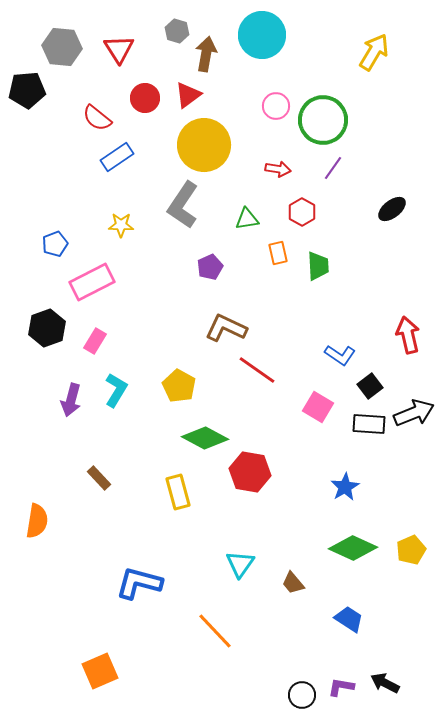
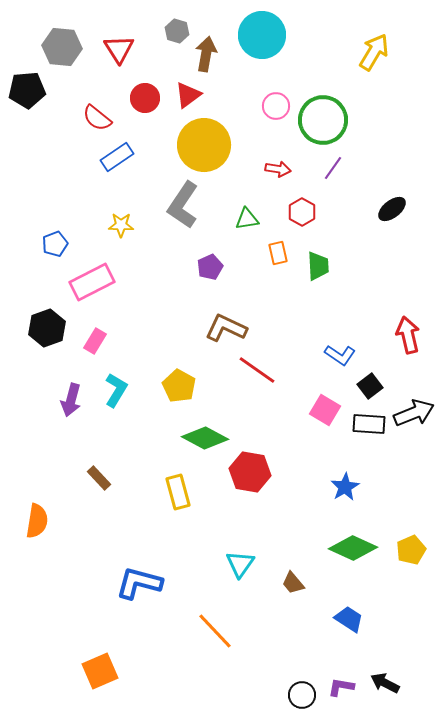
pink square at (318, 407): moved 7 px right, 3 px down
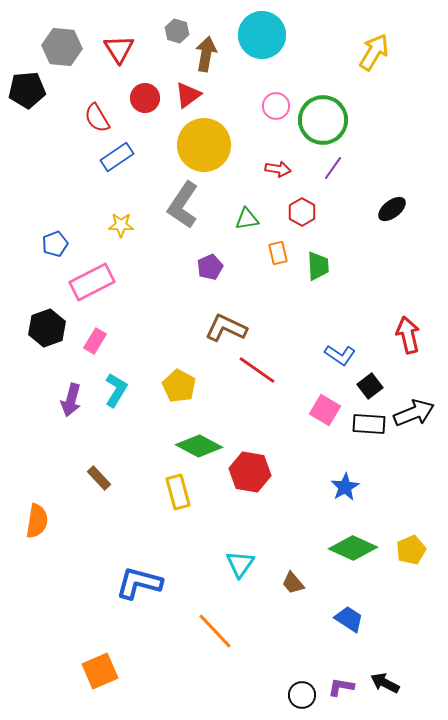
red semicircle at (97, 118): rotated 20 degrees clockwise
green diamond at (205, 438): moved 6 px left, 8 px down
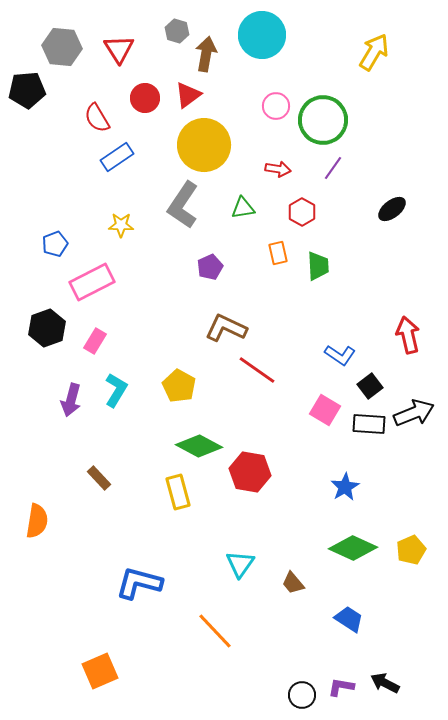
green triangle at (247, 219): moved 4 px left, 11 px up
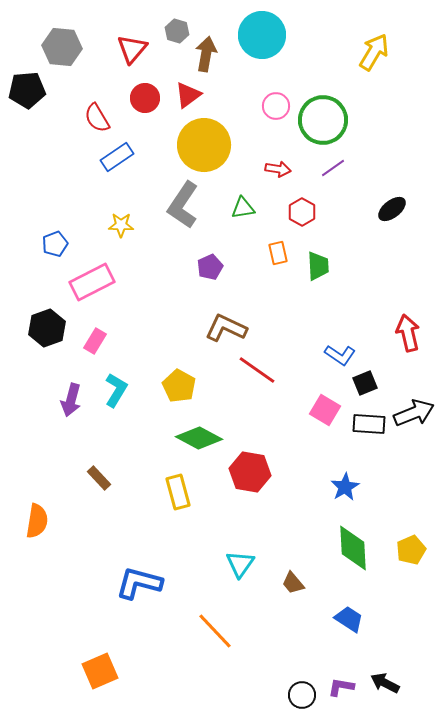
red triangle at (119, 49): moved 13 px right; rotated 12 degrees clockwise
purple line at (333, 168): rotated 20 degrees clockwise
red arrow at (408, 335): moved 2 px up
black square at (370, 386): moved 5 px left, 3 px up; rotated 15 degrees clockwise
green diamond at (199, 446): moved 8 px up
green diamond at (353, 548): rotated 63 degrees clockwise
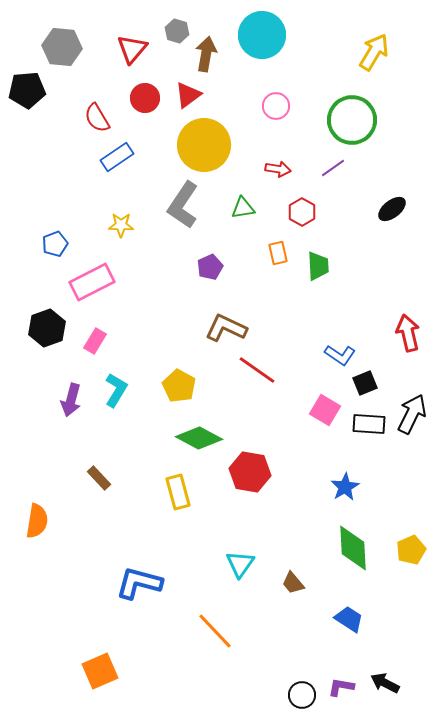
green circle at (323, 120): moved 29 px right
black arrow at (414, 413): moved 2 px left, 1 px down; rotated 42 degrees counterclockwise
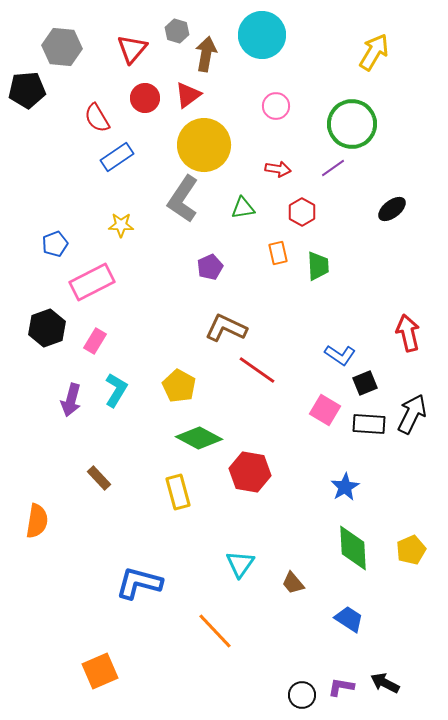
green circle at (352, 120): moved 4 px down
gray L-shape at (183, 205): moved 6 px up
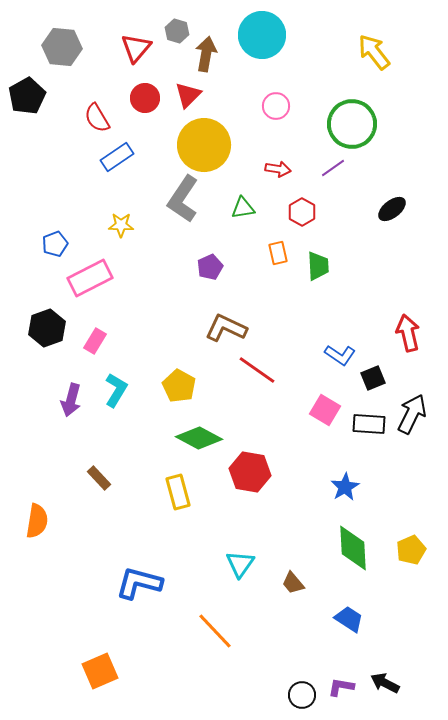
red triangle at (132, 49): moved 4 px right, 1 px up
yellow arrow at (374, 52): rotated 69 degrees counterclockwise
black pentagon at (27, 90): moved 6 px down; rotated 24 degrees counterclockwise
red triangle at (188, 95): rotated 8 degrees counterclockwise
pink rectangle at (92, 282): moved 2 px left, 4 px up
black square at (365, 383): moved 8 px right, 5 px up
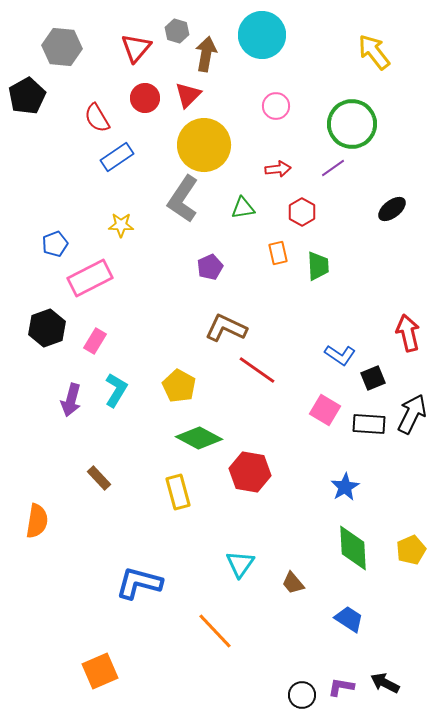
red arrow at (278, 169): rotated 15 degrees counterclockwise
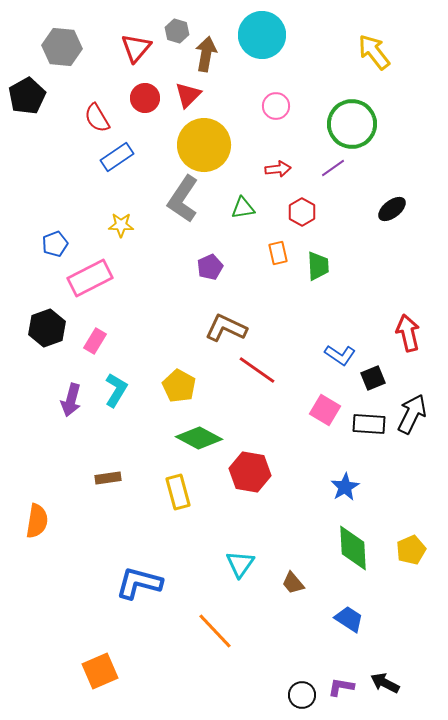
brown rectangle at (99, 478): moved 9 px right; rotated 55 degrees counterclockwise
